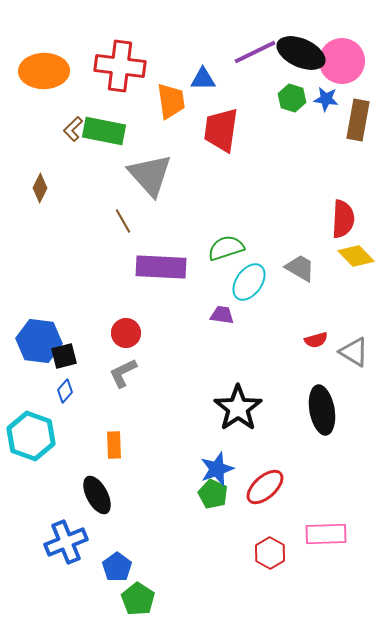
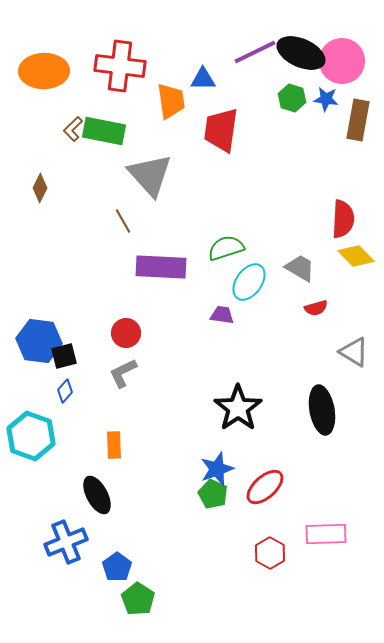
red semicircle at (316, 340): moved 32 px up
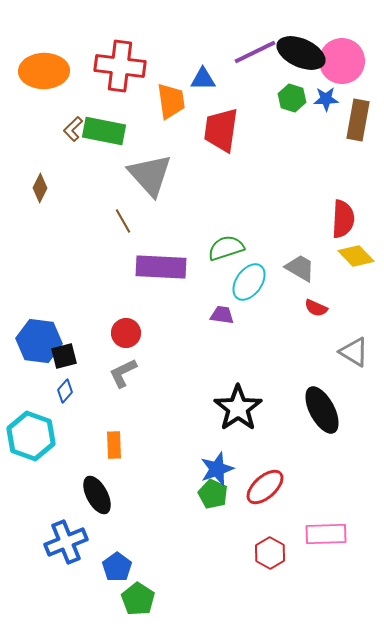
blue star at (326, 99): rotated 10 degrees counterclockwise
red semicircle at (316, 308): rotated 40 degrees clockwise
black ellipse at (322, 410): rotated 18 degrees counterclockwise
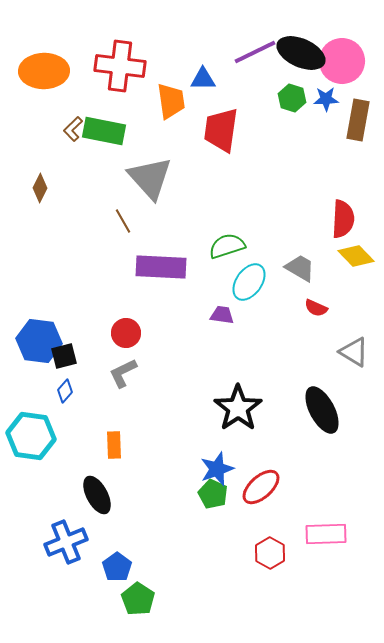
gray triangle at (150, 175): moved 3 px down
green semicircle at (226, 248): moved 1 px right, 2 px up
cyan hexagon at (31, 436): rotated 12 degrees counterclockwise
red ellipse at (265, 487): moved 4 px left
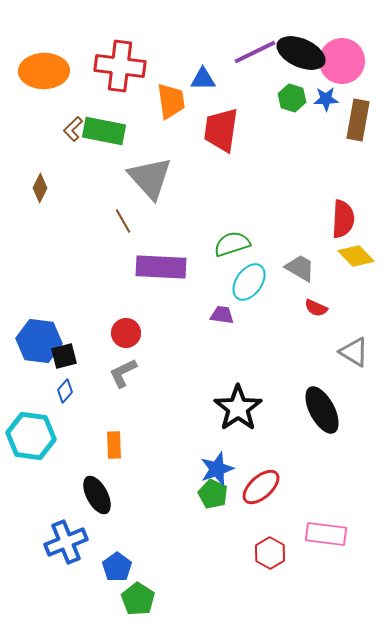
green semicircle at (227, 246): moved 5 px right, 2 px up
pink rectangle at (326, 534): rotated 9 degrees clockwise
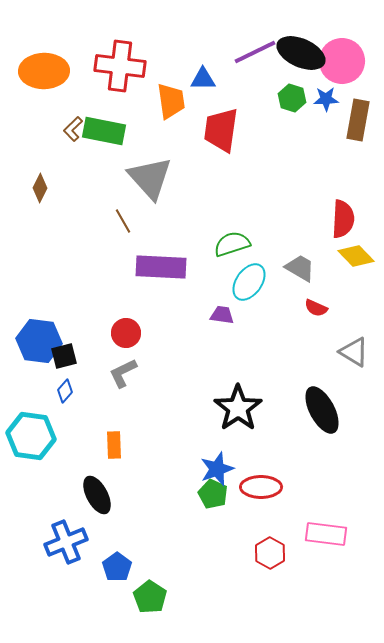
red ellipse at (261, 487): rotated 42 degrees clockwise
green pentagon at (138, 599): moved 12 px right, 2 px up
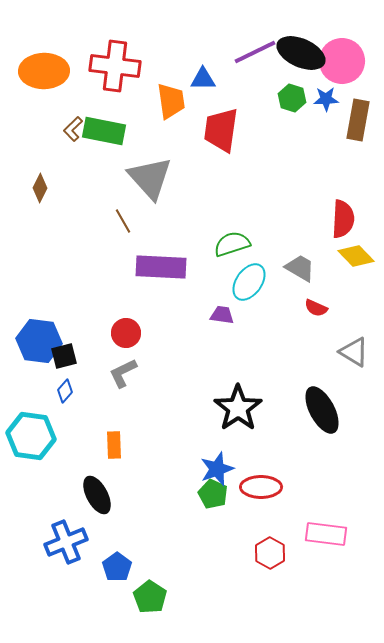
red cross at (120, 66): moved 5 px left
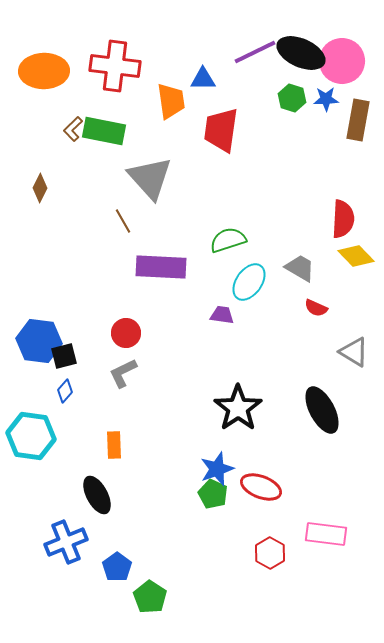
green semicircle at (232, 244): moved 4 px left, 4 px up
red ellipse at (261, 487): rotated 21 degrees clockwise
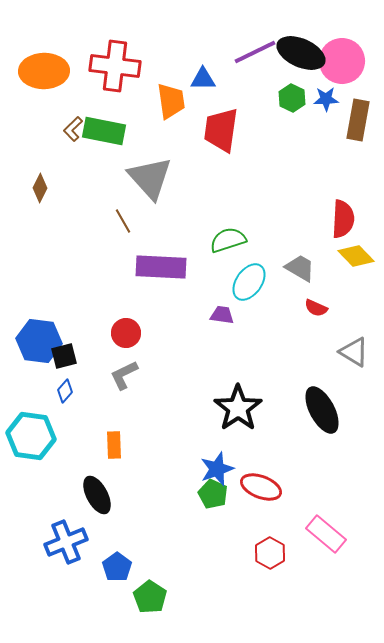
green hexagon at (292, 98): rotated 8 degrees clockwise
gray L-shape at (123, 373): moved 1 px right, 2 px down
pink rectangle at (326, 534): rotated 33 degrees clockwise
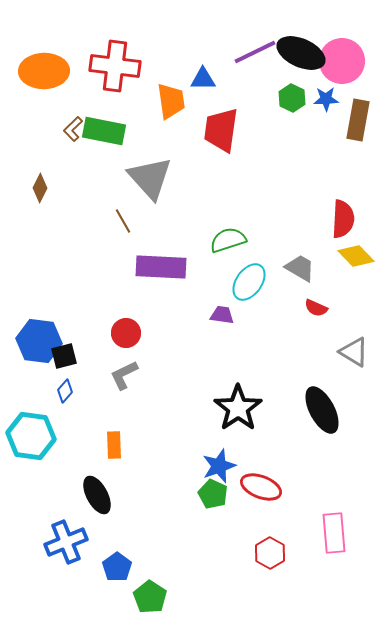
blue star at (217, 469): moved 2 px right, 3 px up
pink rectangle at (326, 534): moved 8 px right, 1 px up; rotated 45 degrees clockwise
